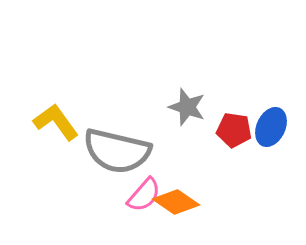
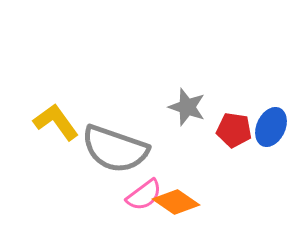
gray semicircle: moved 2 px left, 2 px up; rotated 6 degrees clockwise
pink semicircle: rotated 12 degrees clockwise
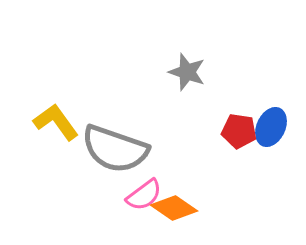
gray star: moved 35 px up
red pentagon: moved 5 px right, 1 px down
orange diamond: moved 2 px left, 6 px down
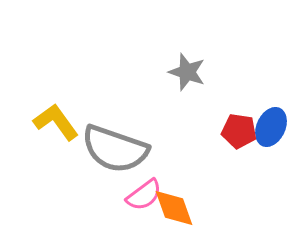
orange diamond: rotated 36 degrees clockwise
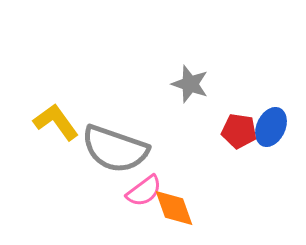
gray star: moved 3 px right, 12 px down
pink semicircle: moved 4 px up
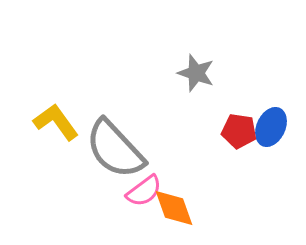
gray star: moved 6 px right, 11 px up
gray semicircle: rotated 28 degrees clockwise
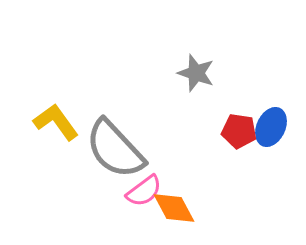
orange diamond: rotated 9 degrees counterclockwise
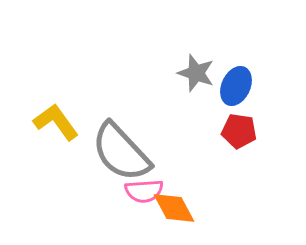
blue ellipse: moved 35 px left, 41 px up
gray semicircle: moved 6 px right, 3 px down
pink semicircle: rotated 33 degrees clockwise
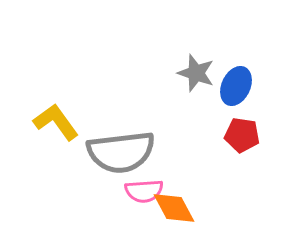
red pentagon: moved 3 px right, 4 px down
gray semicircle: rotated 54 degrees counterclockwise
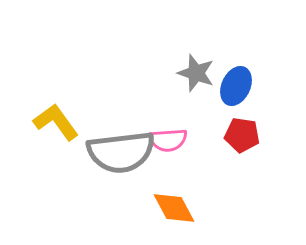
pink semicircle: moved 24 px right, 51 px up
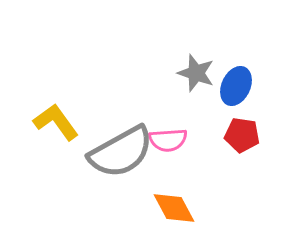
gray semicircle: rotated 22 degrees counterclockwise
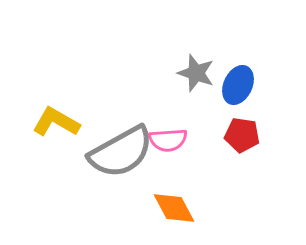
blue ellipse: moved 2 px right, 1 px up
yellow L-shape: rotated 24 degrees counterclockwise
